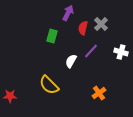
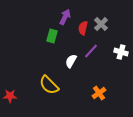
purple arrow: moved 3 px left, 4 px down
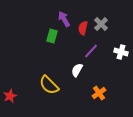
purple arrow: moved 1 px left, 2 px down; rotated 56 degrees counterclockwise
white semicircle: moved 6 px right, 9 px down
red star: rotated 24 degrees counterclockwise
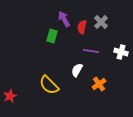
gray cross: moved 2 px up
red semicircle: moved 1 px left, 1 px up
purple line: rotated 56 degrees clockwise
orange cross: moved 9 px up
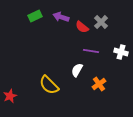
purple arrow: moved 3 px left, 2 px up; rotated 42 degrees counterclockwise
red semicircle: rotated 64 degrees counterclockwise
green rectangle: moved 17 px left, 20 px up; rotated 48 degrees clockwise
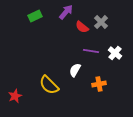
purple arrow: moved 5 px right, 5 px up; rotated 112 degrees clockwise
white cross: moved 6 px left, 1 px down; rotated 24 degrees clockwise
white semicircle: moved 2 px left
orange cross: rotated 24 degrees clockwise
red star: moved 5 px right
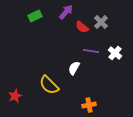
white semicircle: moved 1 px left, 2 px up
orange cross: moved 10 px left, 21 px down
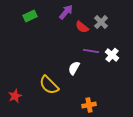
green rectangle: moved 5 px left
white cross: moved 3 px left, 2 px down
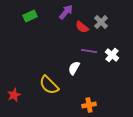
purple line: moved 2 px left
red star: moved 1 px left, 1 px up
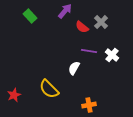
purple arrow: moved 1 px left, 1 px up
green rectangle: rotated 72 degrees clockwise
yellow semicircle: moved 4 px down
